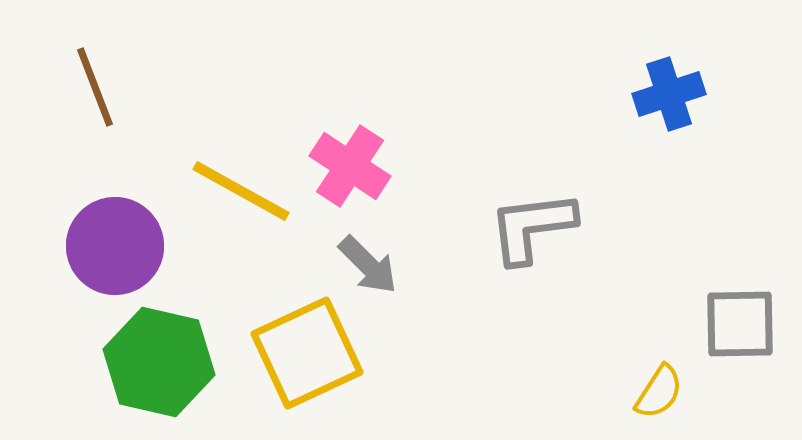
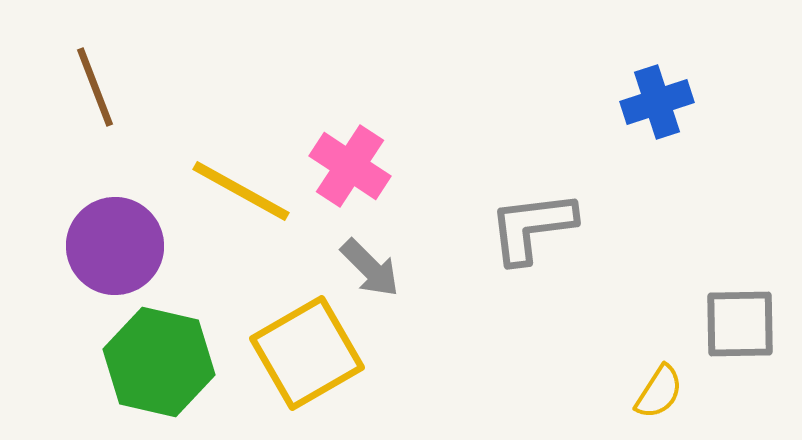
blue cross: moved 12 px left, 8 px down
gray arrow: moved 2 px right, 3 px down
yellow square: rotated 5 degrees counterclockwise
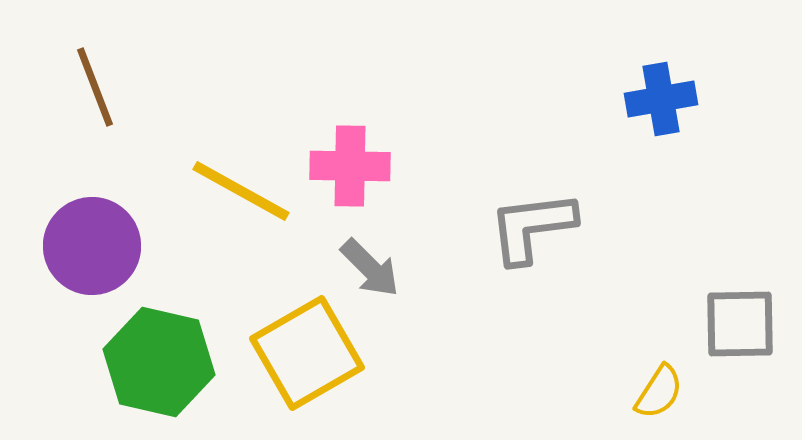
blue cross: moved 4 px right, 3 px up; rotated 8 degrees clockwise
pink cross: rotated 32 degrees counterclockwise
purple circle: moved 23 px left
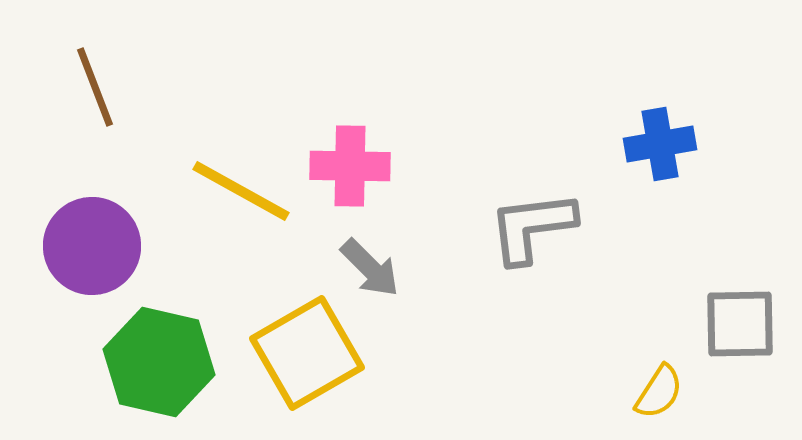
blue cross: moved 1 px left, 45 px down
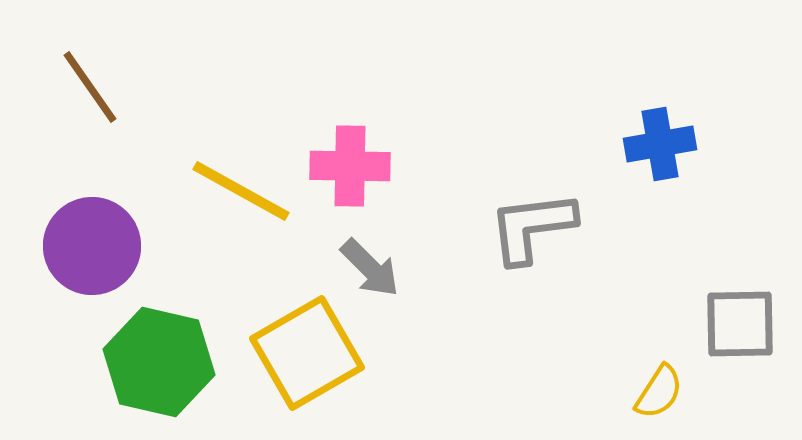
brown line: moved 5 px left; rotated 14 degrees counterclockwise
